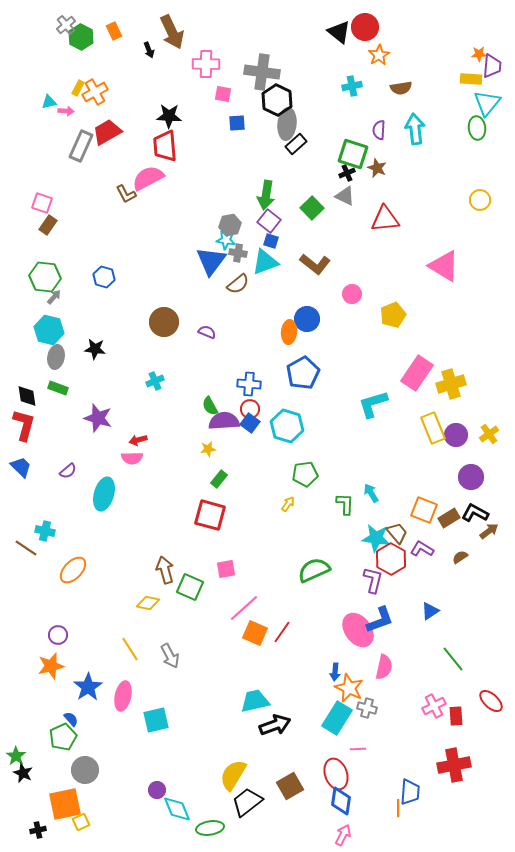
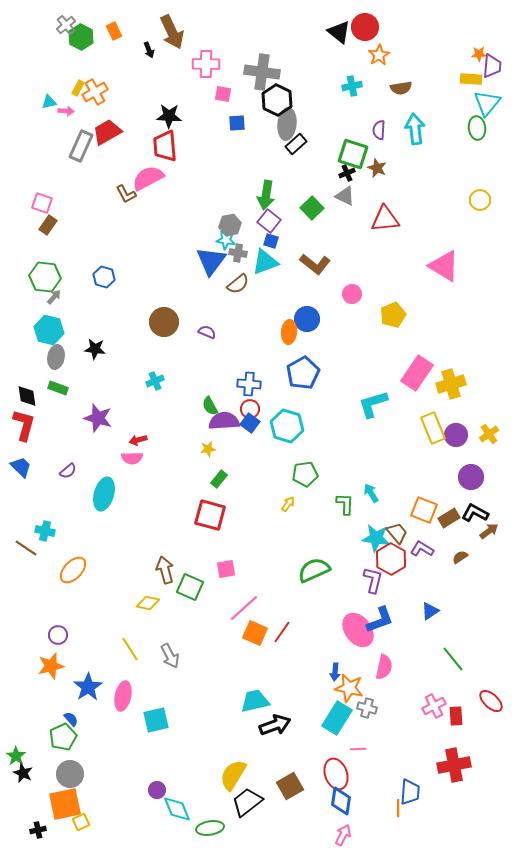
orange star at (349, 688): rotated 12 degrees counterclockwise
gray circle at (85, 770): moved 15 px left, 4 px down
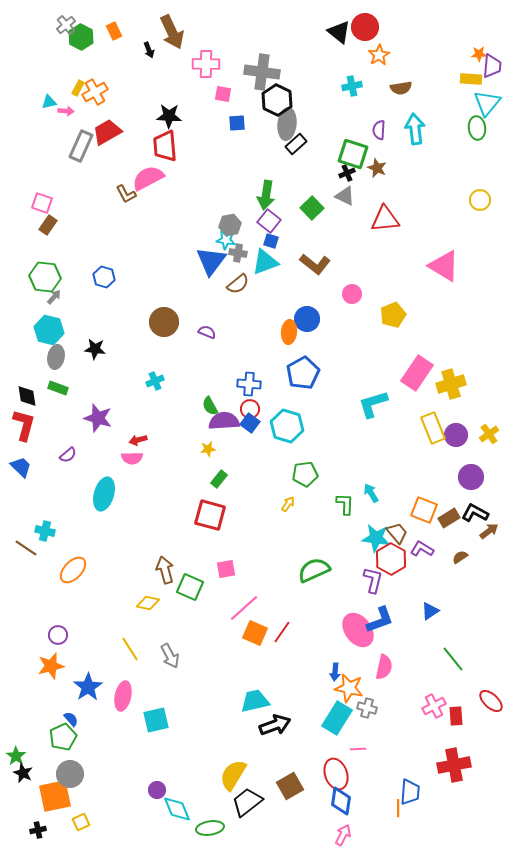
purple semicircle at (68, 471): moved 16 px up
orange square at (65, 804): moved 10 px left, 8 px up
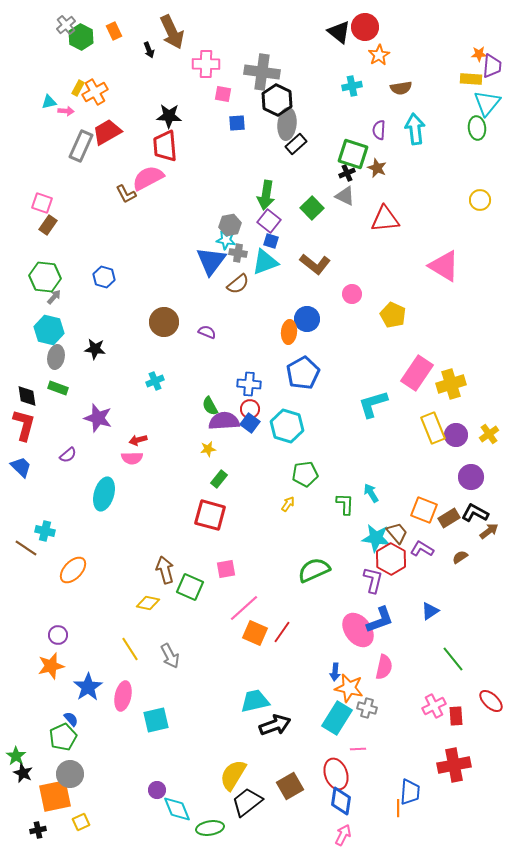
yellow pentagon at (393, 315): rotated 25 degrees counterclockwise
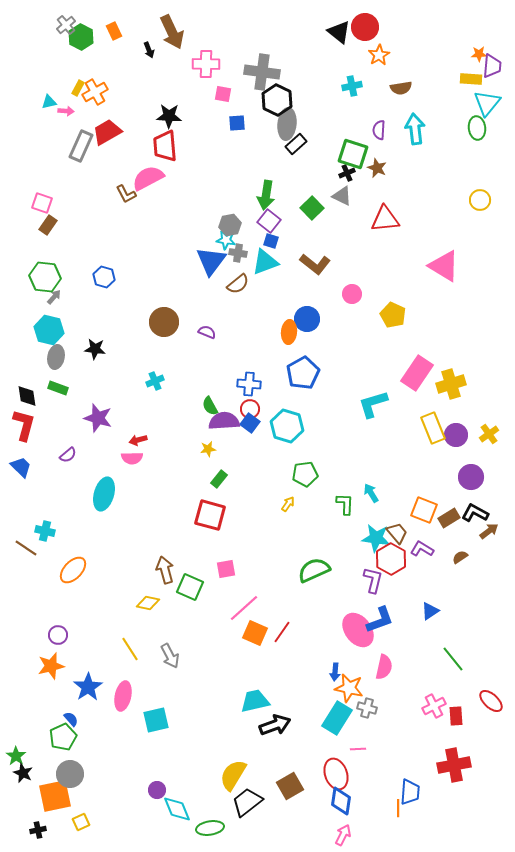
gray triangle at (345, 196): moved 3 px left
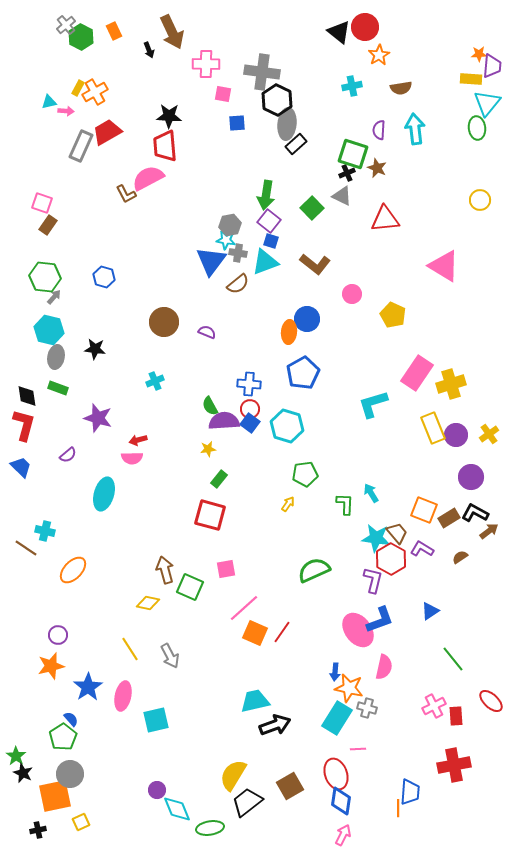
green pentagon at (63, 737): rotated 8 degrees counterclockwise
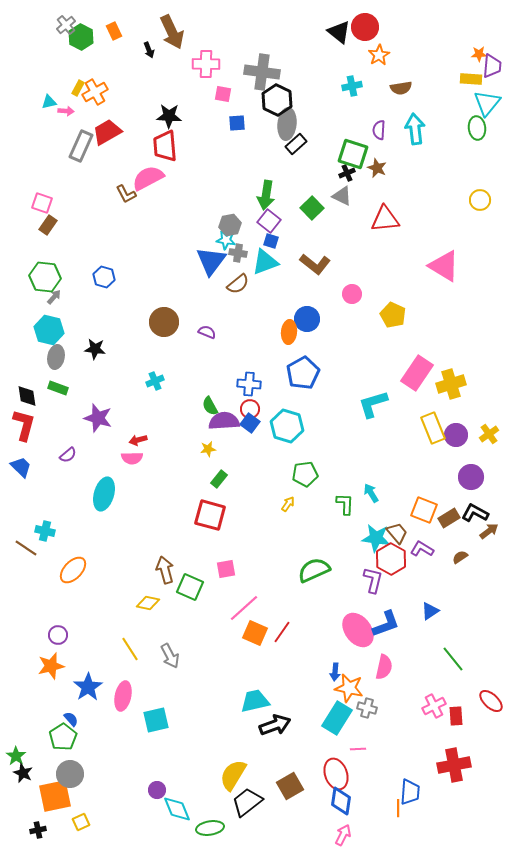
blue L-shape at (380, 620): moved 6 px right, 4 px down
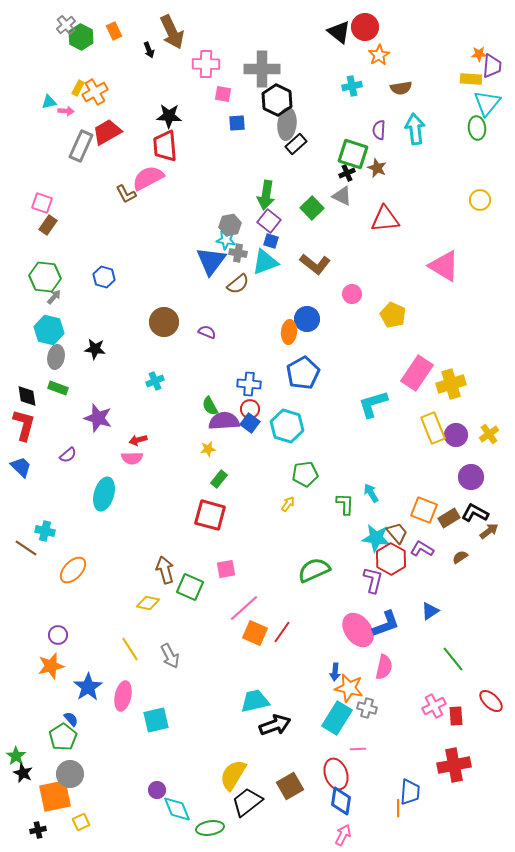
gray cross at (262, 72): moved 3 px up; rotated 8 degrees counterclockwise
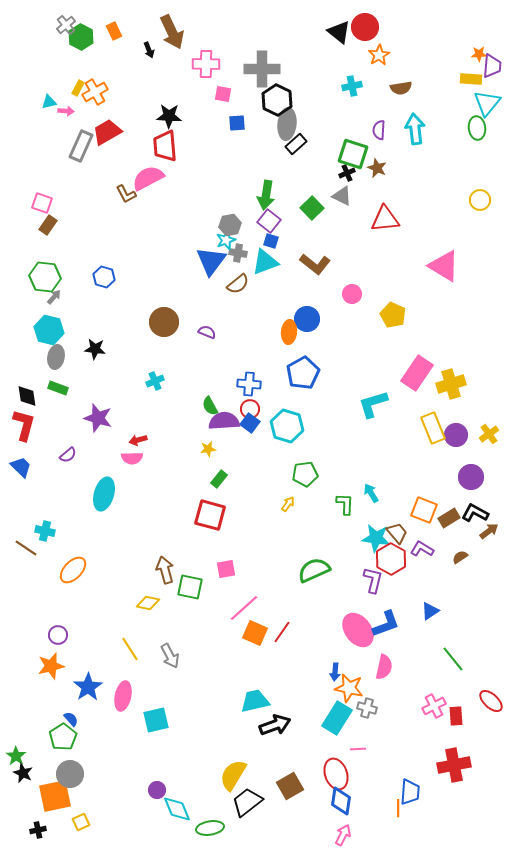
cyan star at (226, 240): rotated 30 degrees counterclockwise
green square at (190, 587): rotated 12 degrees counterclockwise
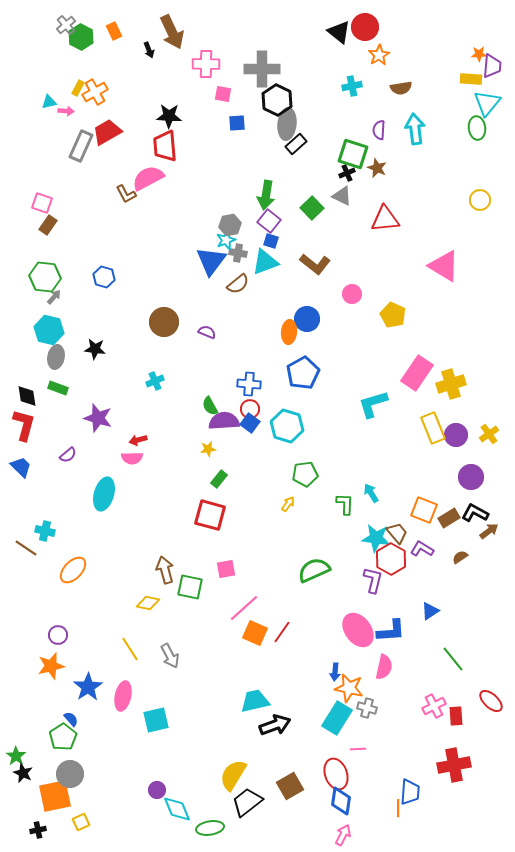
blue L-shape at (386, 624): moved 5 px right, 7 px down; rotated 16 degrees clockwise
